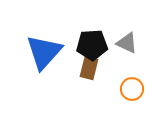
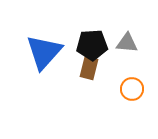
gray triangle: rotated 20 degrees counterclockwise
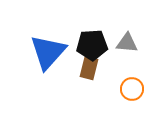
blue triangle: moved 4 px right
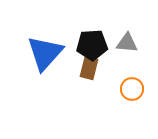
blue triangle: moved 3 px left, 1 px down
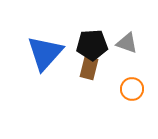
gray triangle: rotated 15 degrees clockwise
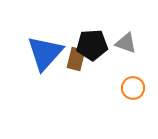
gray triangle: moved 1 px left
brown rectangle: moved 13 px left, 9 px up
orange circle: moved 1 px right, 1 px up
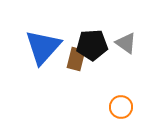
gray triangle: rotated 15 degrees clockwise
blue triangle: moved 2 px left, 6 px up
orange circle: moved 12 px left, 19 px down
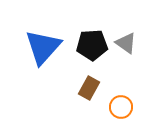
brown rectangle: moved 13 px right, 29 px down; rotated 15 degrees clockwise
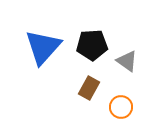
gray triangle: moved 1 px right, 18 px down
